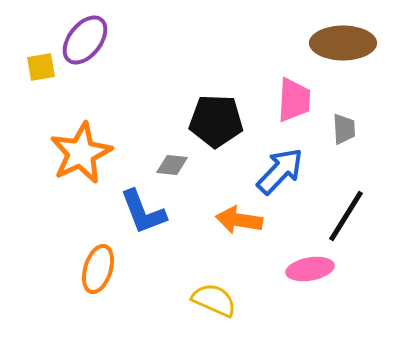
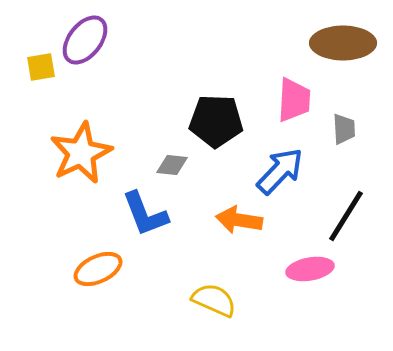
blue L-shape: moved 2 px right, 2 px down
orange ellipse: rotated 48 degrees clockwise
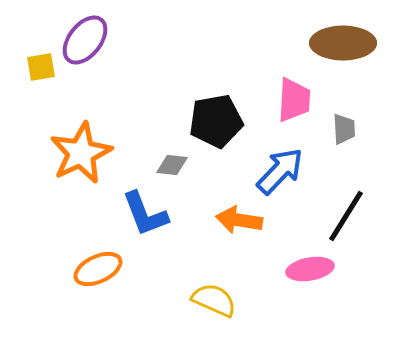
black pentagon: rotated 12 degrees counterclockwise
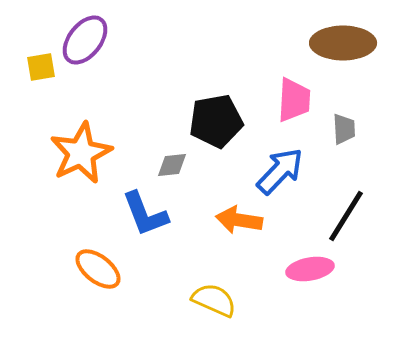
gray diamond: rotated 12 degrees counterclockwise
orange ellipse: rotated 63 degrees clockwise
